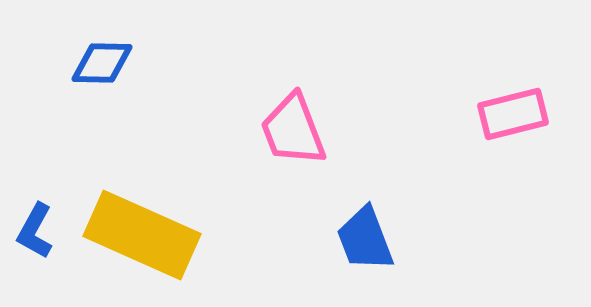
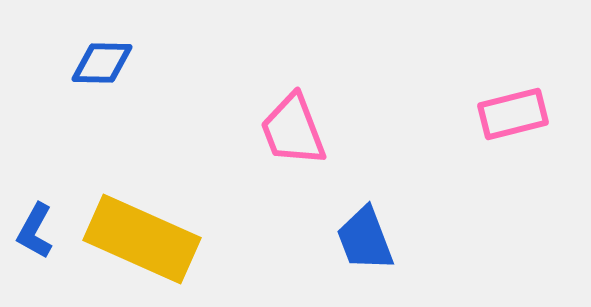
yellow rectangle: moved 4 px down
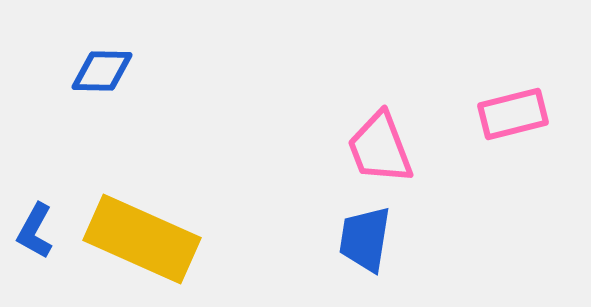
blue diamond: moved 8 px down
pink trapezoid: moved 87 px right, 18 px down
blue trapezoid: rotated 30 degrees clockwise
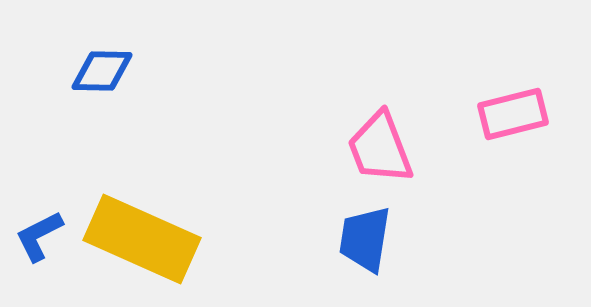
blue L-shape: moved 4 px right, 5 px down; rotated 34 degrees clockwise
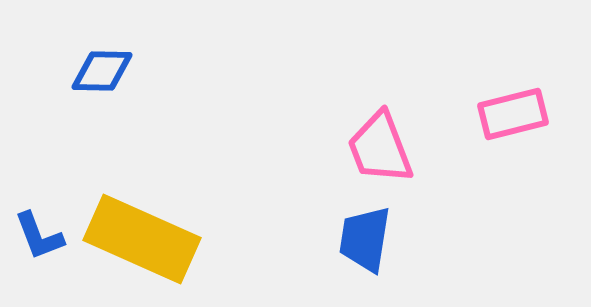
blue L-shape: rotated 84 degrees counterclockwise
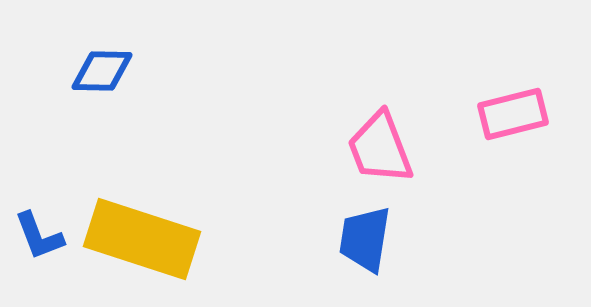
yellow rectangle: rotated 6 degrees counterclockwise
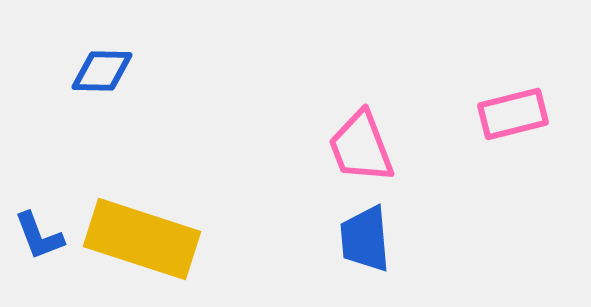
pink trapezoid: moved 19 px left, 1 px up
blue trapezoid: rotated 14 degrees counterclockwise
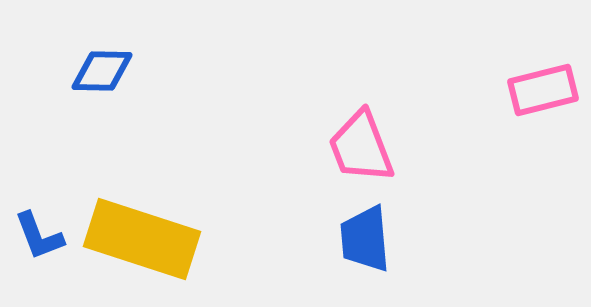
pink rectangle: moved 30 px right, 24 px up
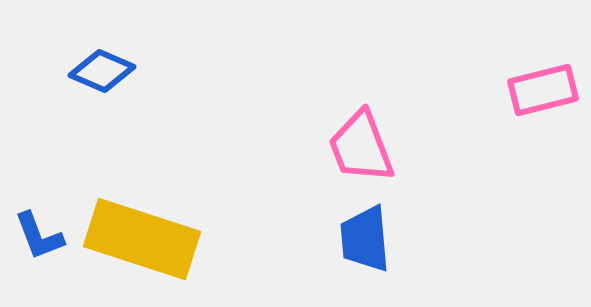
blue diamond: rotated 22 degrees clockwise
